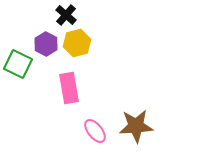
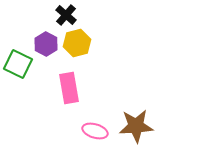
pink ellipse: rotated 35 degrees counterclockwise
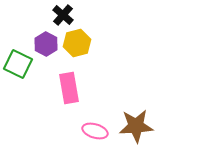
black cross: moved 3 px left
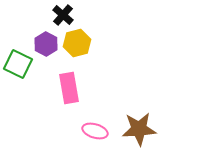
brown star: moved 3 px right, 3 px down
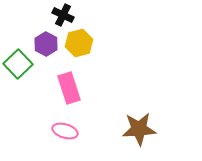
black cross: rotated 15 degrees counterclockwise
yellow hexagon: moved 2 px right
green square: rotated 20 degrees clockwise
pink rectangle: rotated 8 degrees counterclockwise
pink ellipse: moved 30 px left
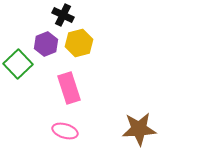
purple hexagon: rotated 10 degrees clockwise
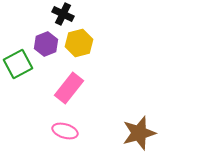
black cross: moved 1 px up
green square: rotated 16 degrees clockwise
pink rectangle: rotated 56 degrees clockwise
brown star: moved 4 px down; rotated 12 degrees counterclockwise
